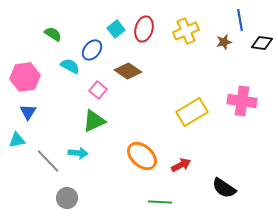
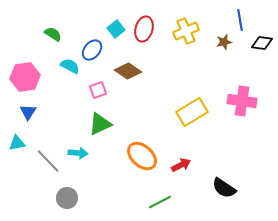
pink square: rotated 30 degrees clockwise
green triangle: moved 6 px right, 3 px down
cyan triangle: moved 3 px down
green line: rotated 30 degrees counterclockwise
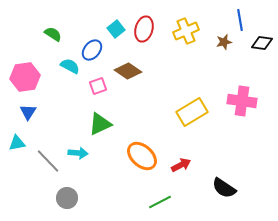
pink square: moved 4 px up
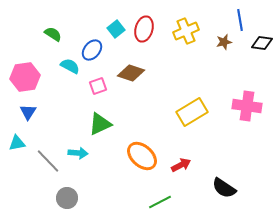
brown diamond: moved 3 px right, 2 px down; rotated 16 degrees counterclockwise
pink cross: moved 5 px right, 5 px down
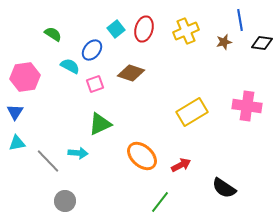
pink square: moved 3 px left, 2 px up
blue triangle: moved 13 px left
gray circle: moved 2 px left, 3 px down
green line: rotated 25 degrees counterclockwise
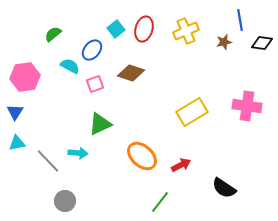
green semicircle: rotated 72 degrees counterclockwise
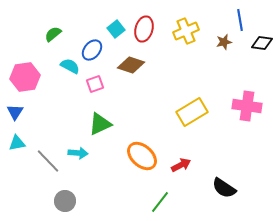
brown diamond: moved 8 px up
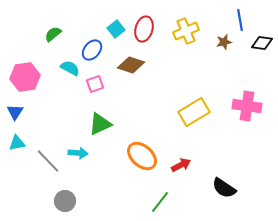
cyan semicircle: moved 2 px down
yellow rectangle: moved 2 px right
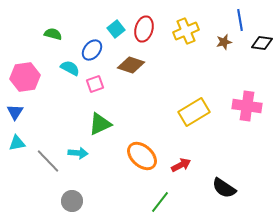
green semicircle: rotated 54 degrees clockwise
gray circle: moved 7 px right
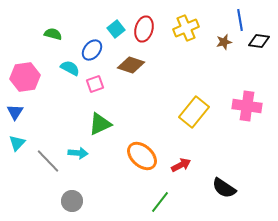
yellow cross: moved 3 px up
black diamond: moved 3 px left, 2 px up
yellow rectangle: rotated 20 degrees counterclockwise
cyan triangle: rotated 36 degrees counterclockwise
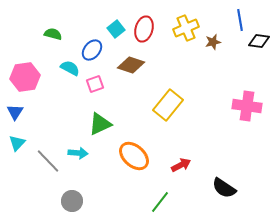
brown star: moved 11 px left
yellow rectangle: moved 26 px left, 7 px up
orange ellipse: moved 8 px left
